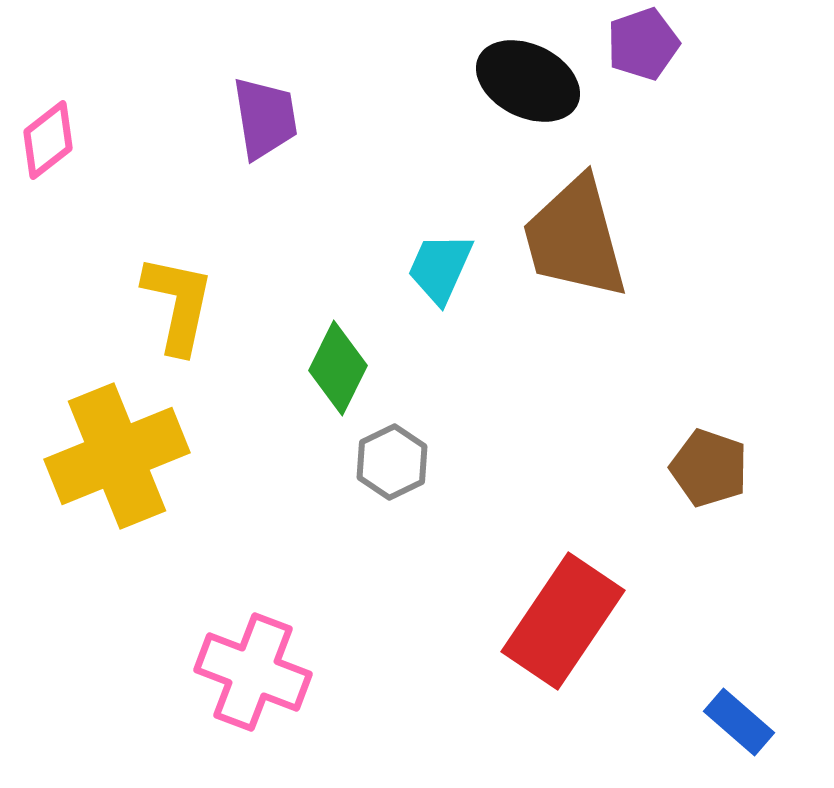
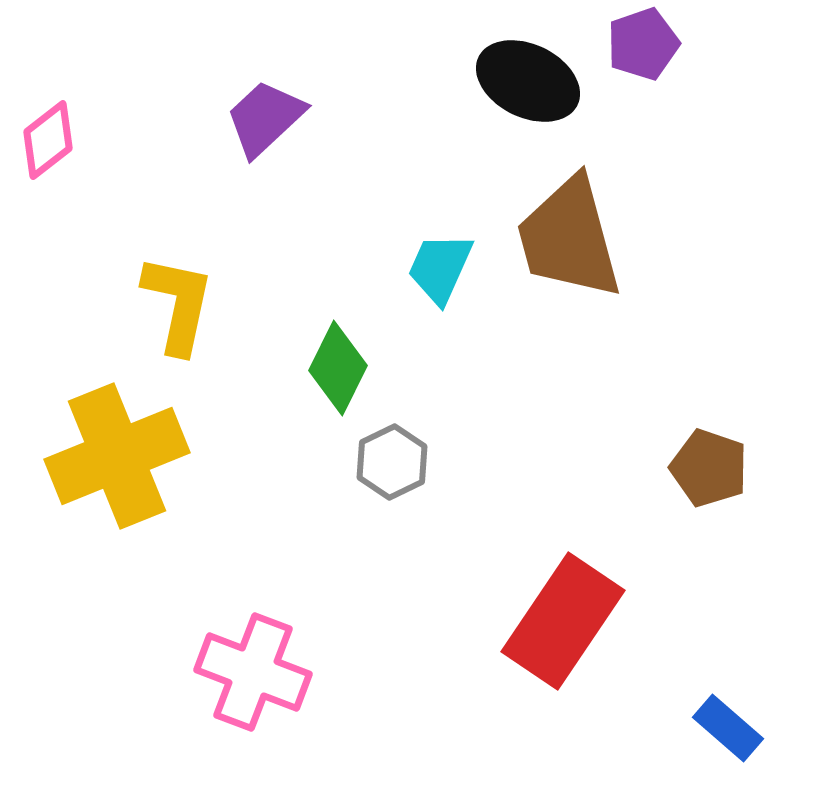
purple trapezoid: rotated 124 degrees counterclockwise
brown trapezoid: moved 6 px left
blue rectangle: moved 11 px left, 6 px down
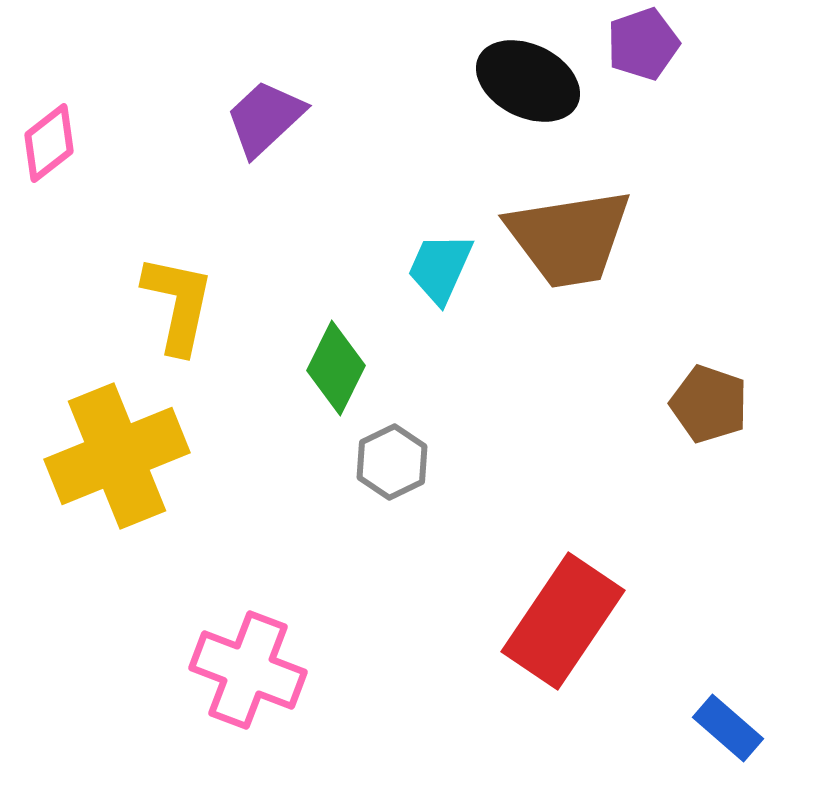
pink diamond: moved 1 px right, 3 px down
brown trapezoid: rotated 84 degrees counterclockwise
green diamond: moved 2 px left
brown pentagon: moved 64 px up
pink cross: moved 5 px left, 2 px up
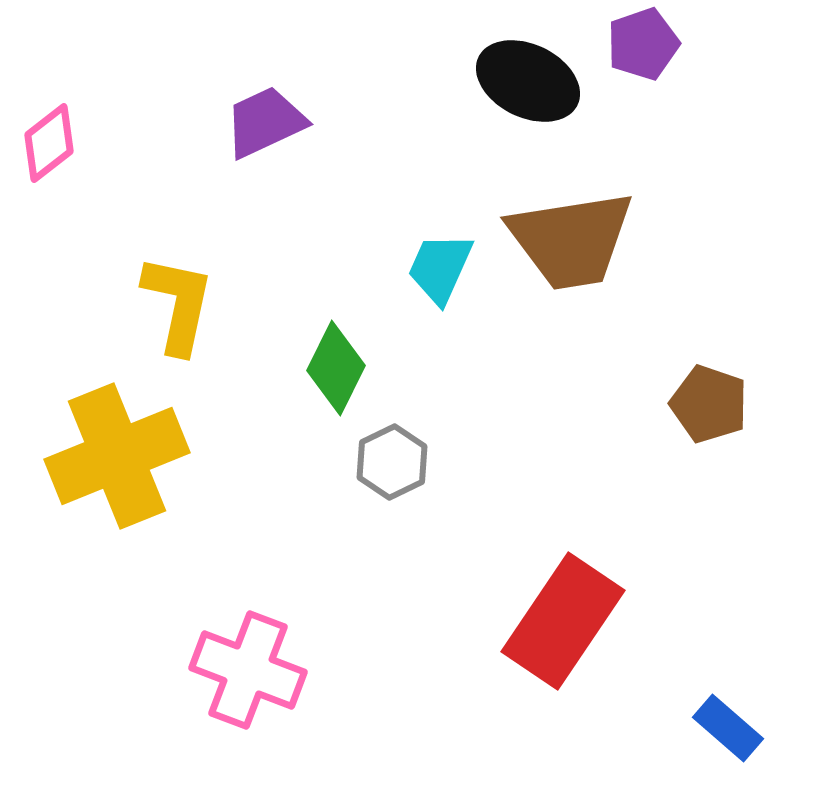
purple trapezoid: moved 4 px down; rotated 18 degrees clockwise
brown trapezoid: moved 2 px right, 2 px down
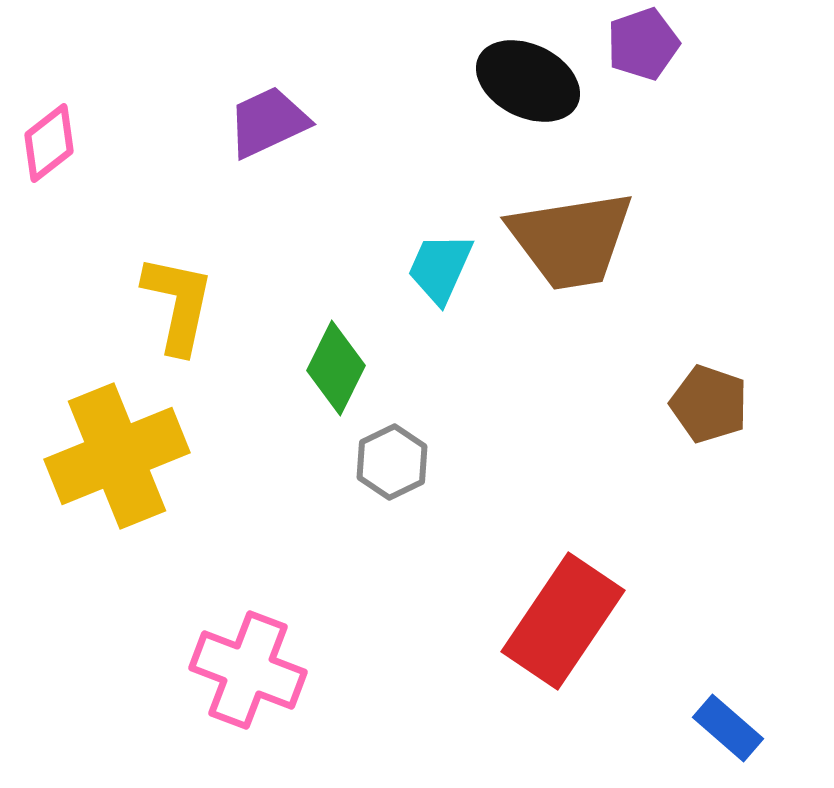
purple trapezoid: moved 3 px right
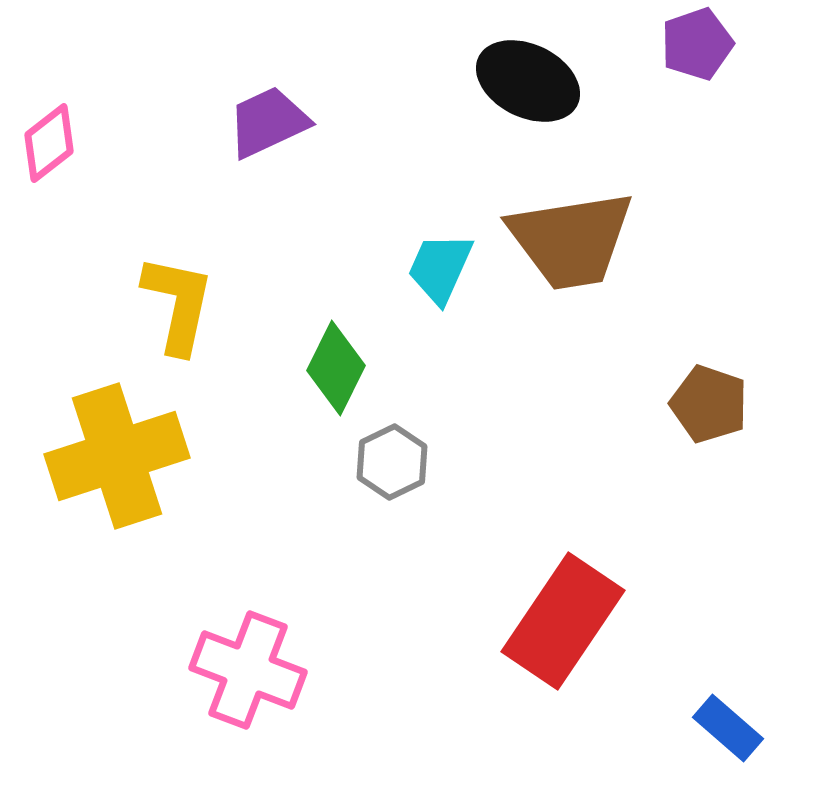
purple pentagon: moved 54 px right
yellow cross: rotated 4 degrees clockwise
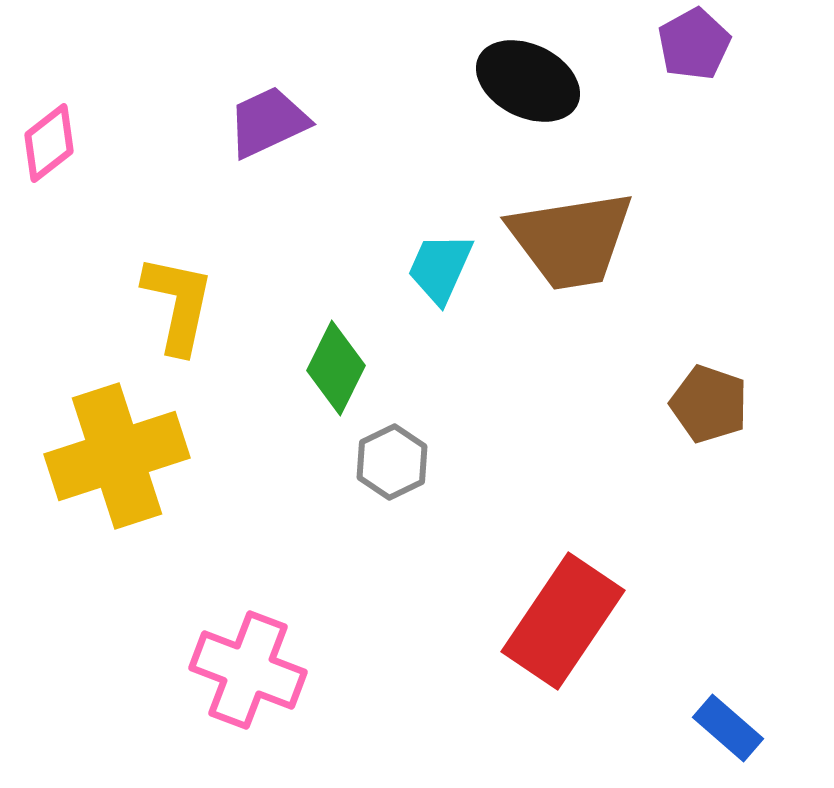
purple pentagon: moved 3 px left; rotated 10 degrees counterclockwise
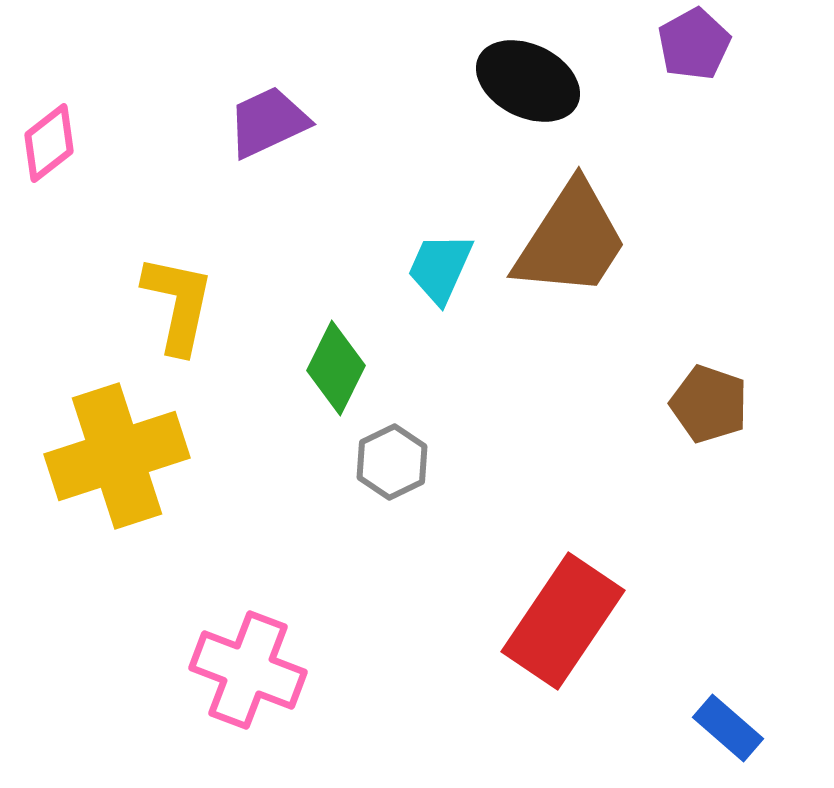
brown trapezoid: rotated 48 degrees counterclockwise
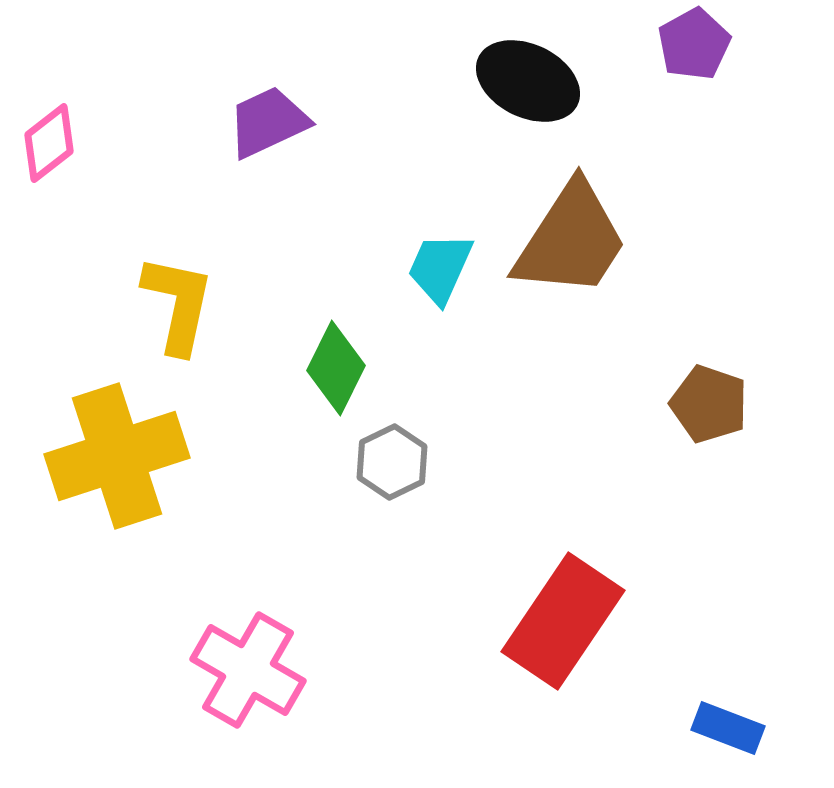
pink cross: rotated 9 degrees clockwise
blue rectangle: rotated 20 degrees counterclockwise
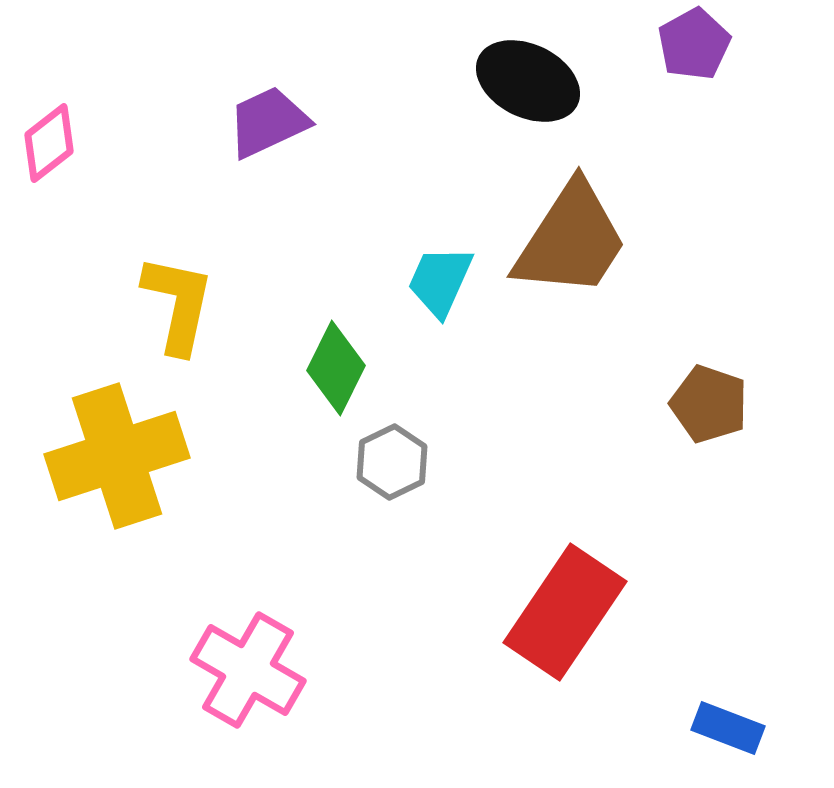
cyan trapezoid: moved 13 px down
red rectangle: moved 2 px right, 9 px up
